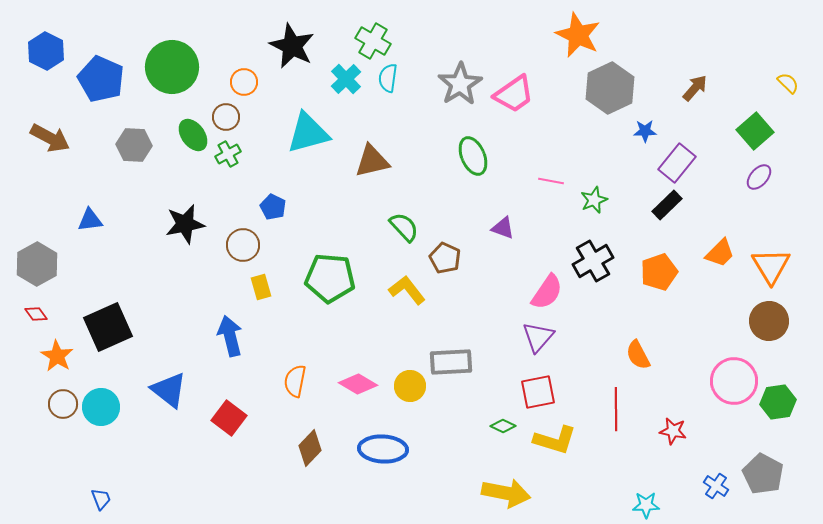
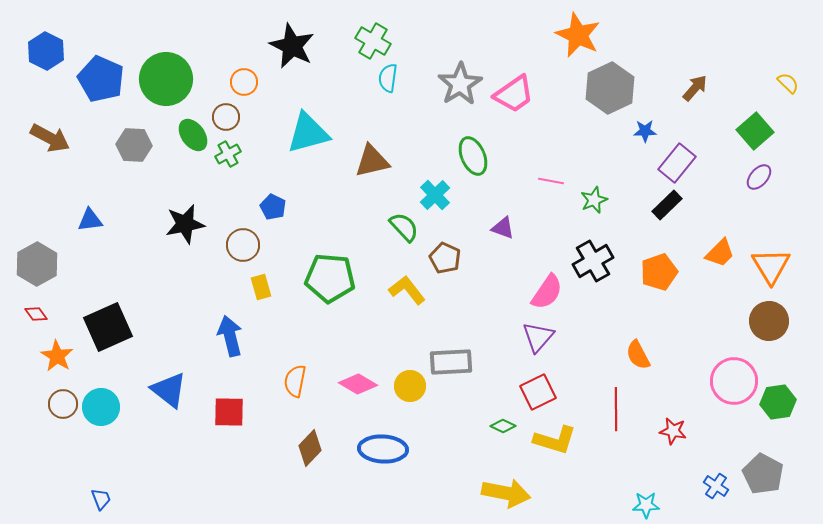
green circle at (172, 67): moved 6 px left, 12 px down
cyan cross at (346, 79): moved 89 px right, 116 px down
red square at (538, 392): rotated 15 degrees counterclockwise
red square at (229, 418): moved 6 px up; rotated 36 degrees counterclockwise
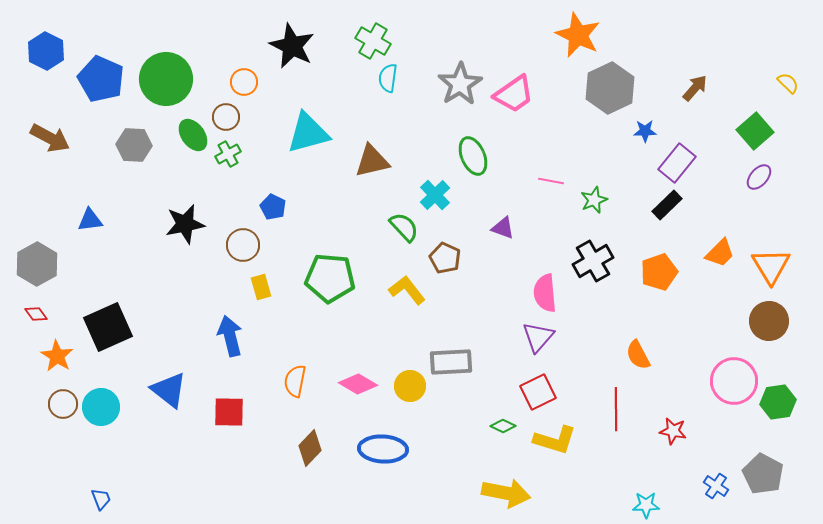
pink semicircle at (547, 292): moved 2 px left, 1 px down; rotated 141 degrees clockwise
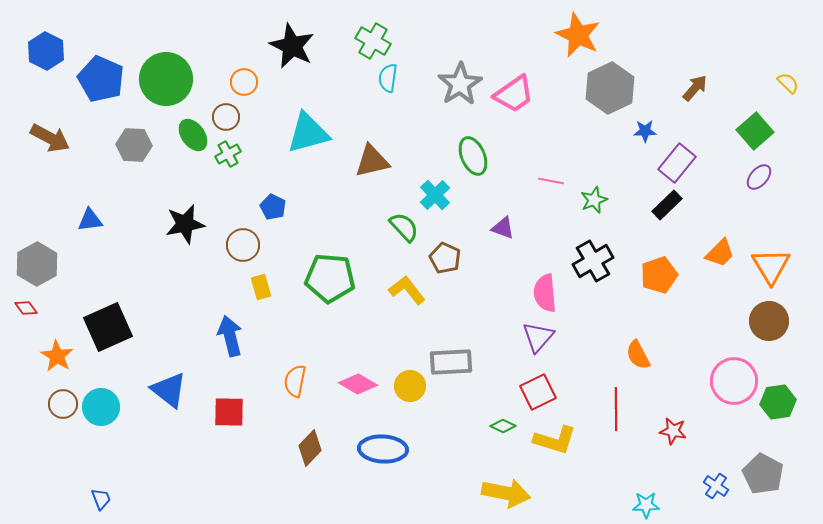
orange pentagon at (659, 272): moved 3 px down
red diamond at (36, 314): moved 10 px left, 6 px up
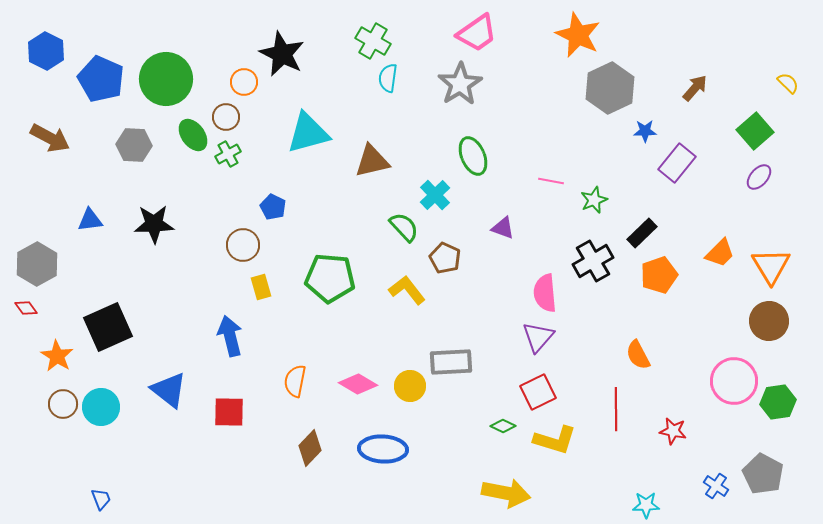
black star at (292, 46): moved 10 px left, 8 px down
pink trapezoid at (514, 94): moved 37 px left, 61 px up
black rectangle at (667, 205): moved 25 px left, 28 px down
black star at (185, 224): moved 31 px left; rotated 9 degrees clockwise
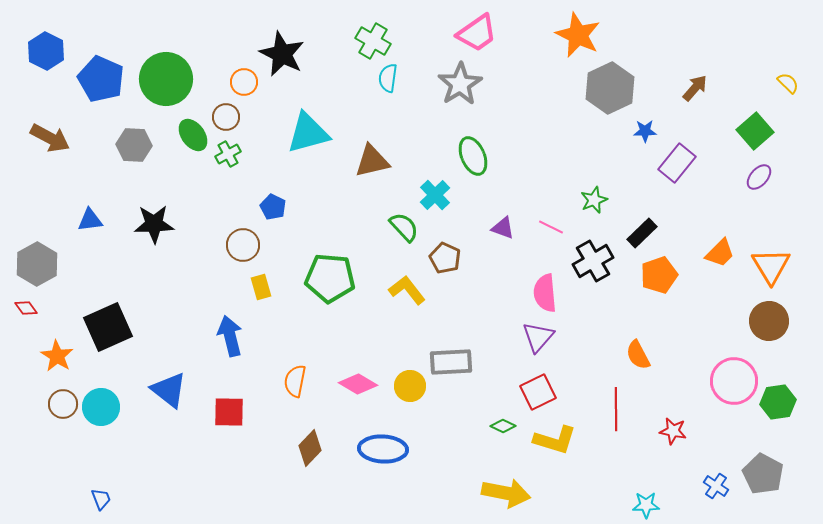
pink line at (551, 181): moved 46 px down; rotated 15 degrees clockwise
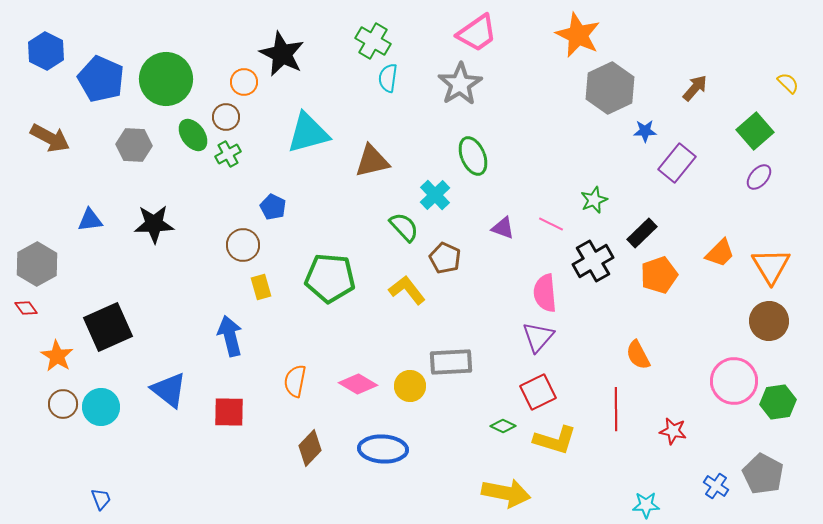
pink line at (551, 227): moved 3 px up
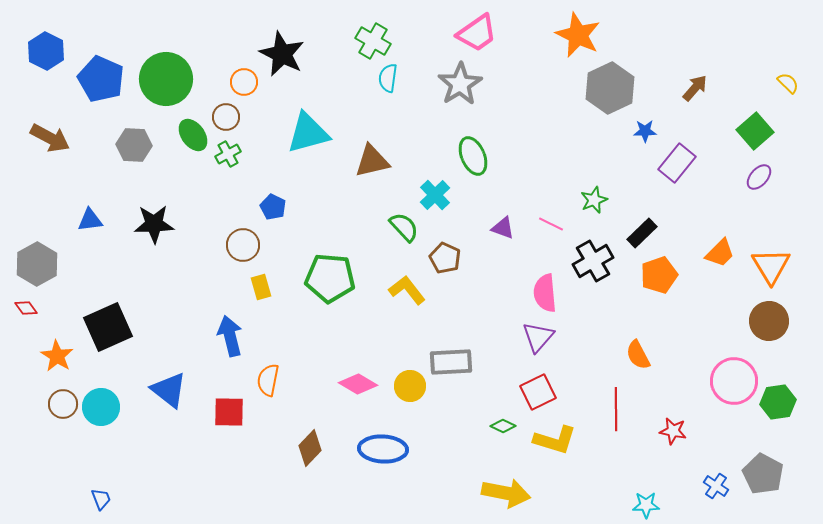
orange semicircle at (295, 381): moved 27 px left, 1 px up
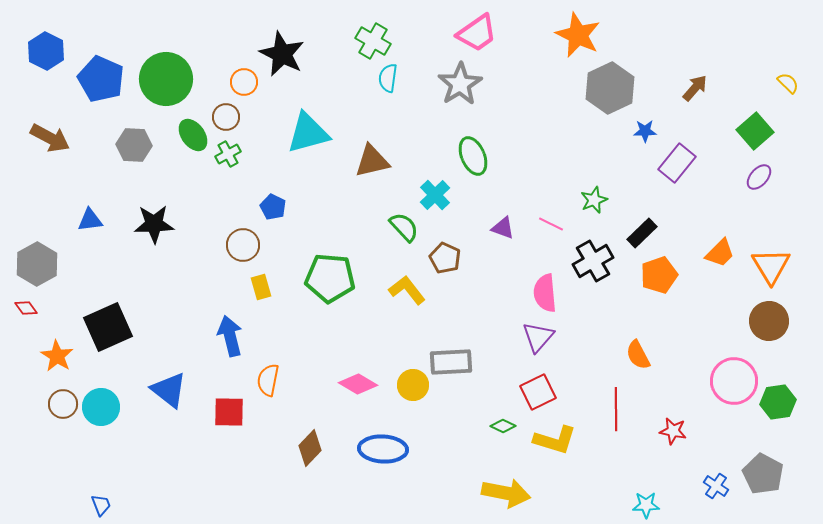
yellow circle at (410, 386): moved 3 px right, 1 px up
blue trapezoid at (101, 499): moved 6 px down
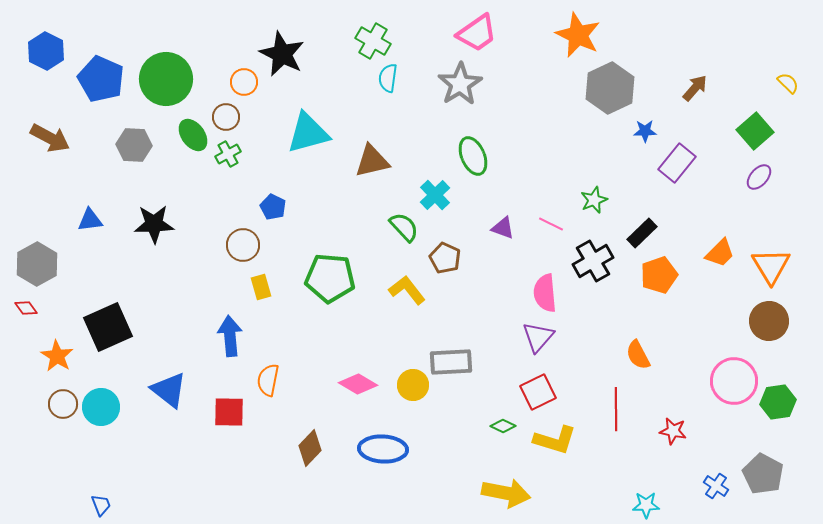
blue arrow at (230, 336): rotated 9 degrees clockwise
